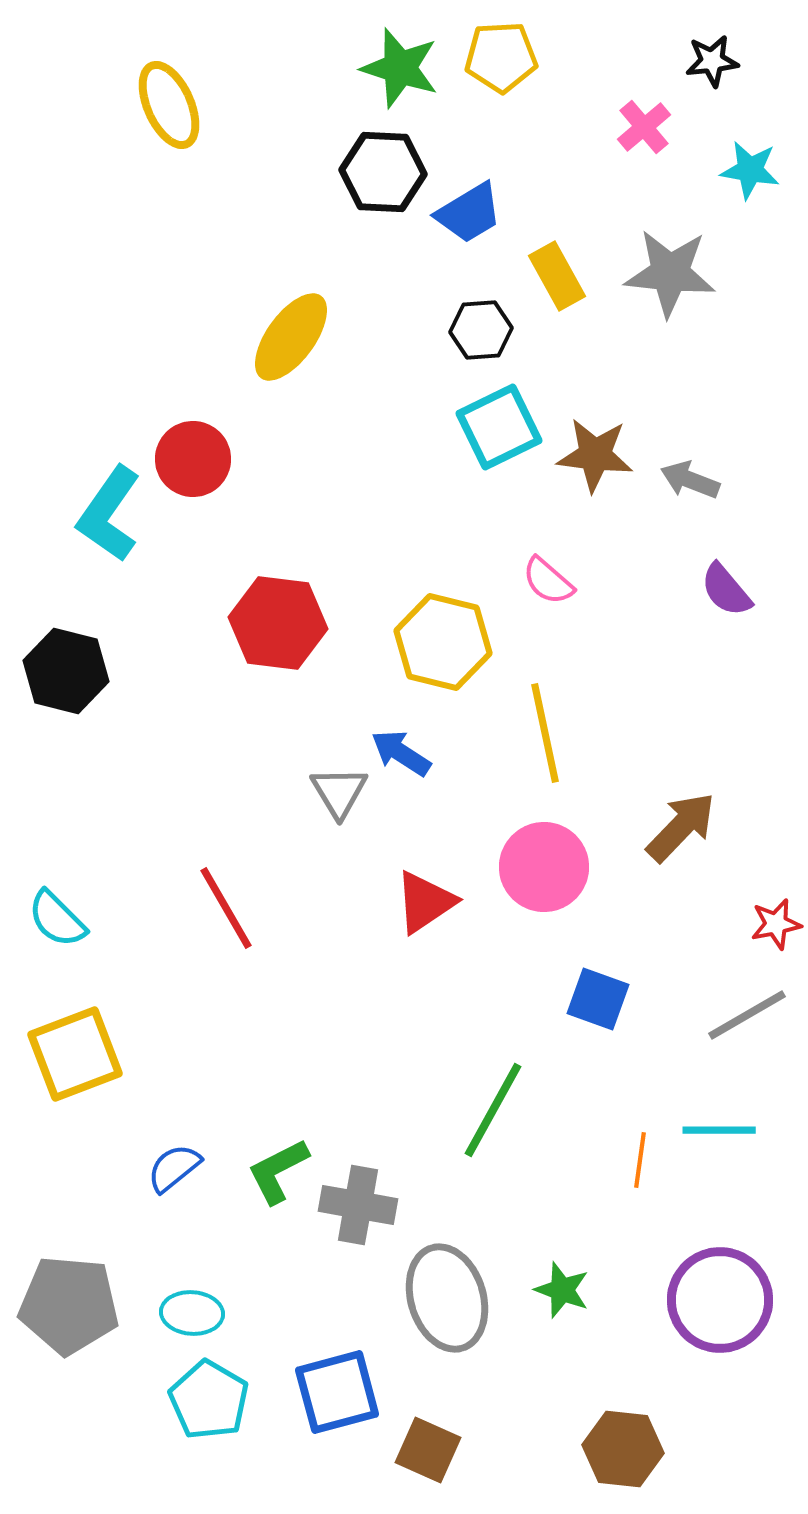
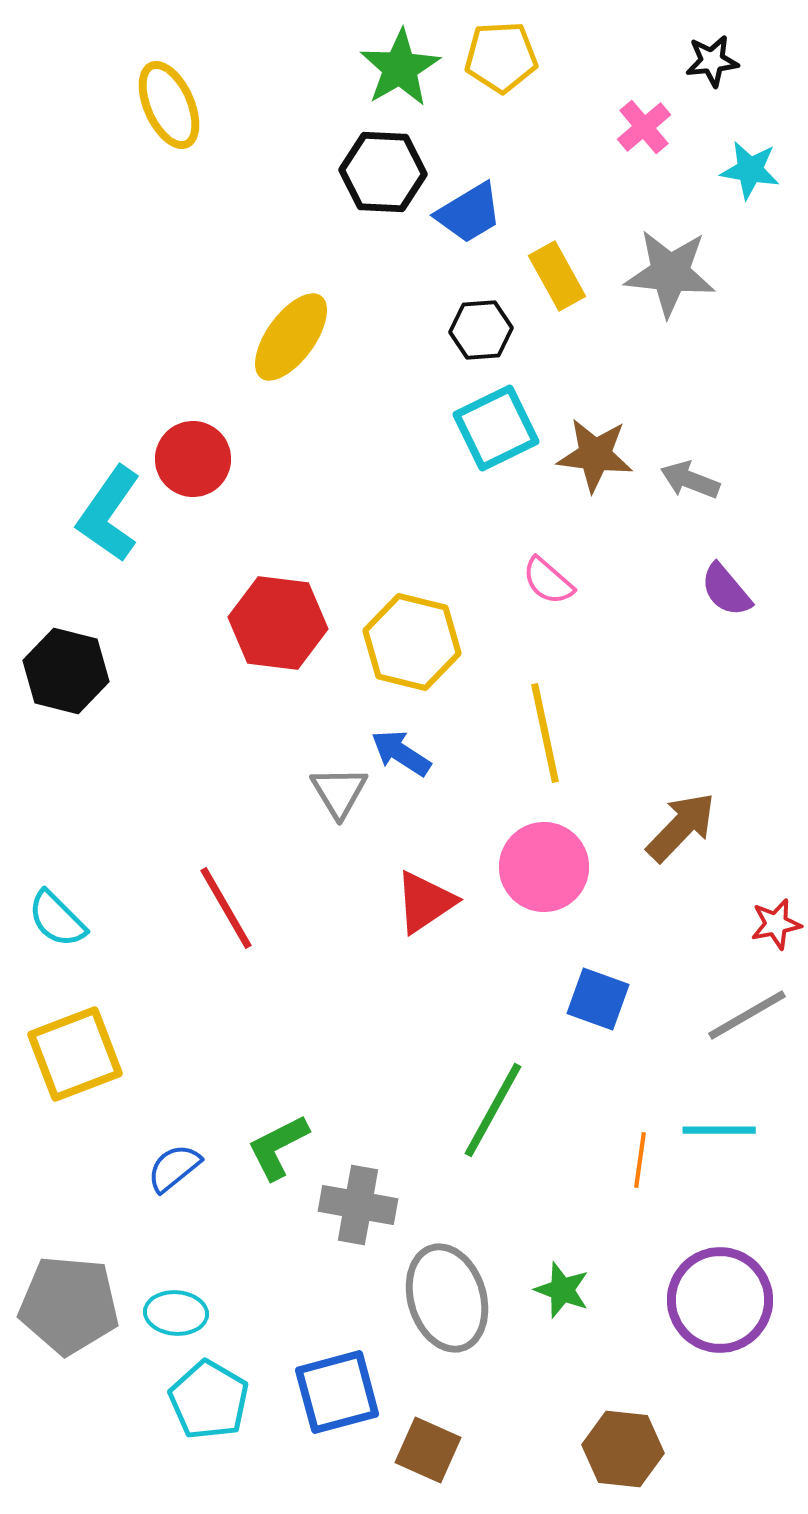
green star at (400, 68): rotated 24 degrees clockwise
cyan square at (499, 427): moved 3 px left, 1 px down
yellow hexagon at (443, 642): moved 31 px left
green L-shape at (278, 1171): moved 24 px up
cyan ellipse at (192, 1313): moved 16 px left
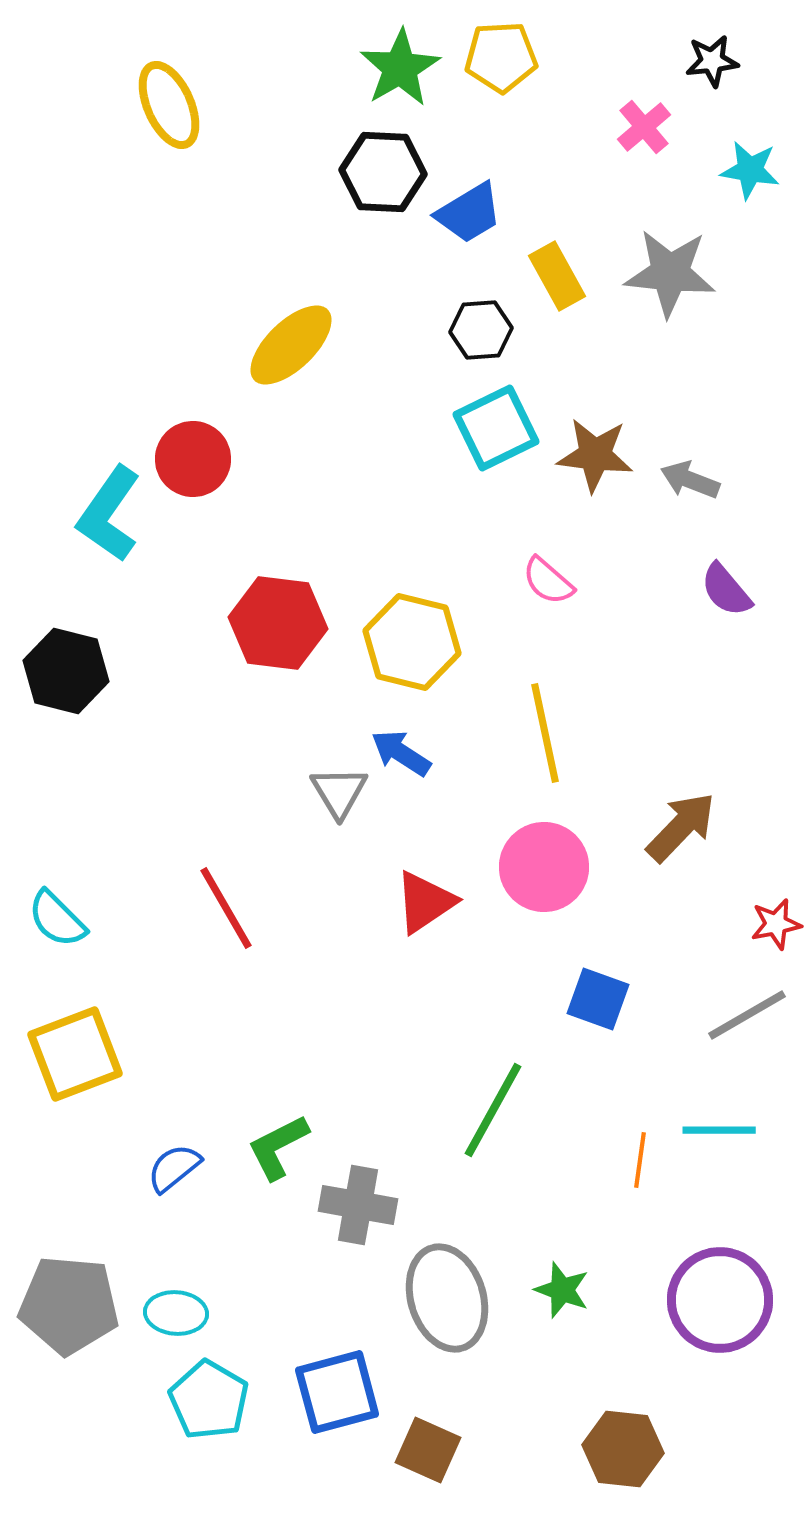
yellow ellipse at (291, 337): moved 8 px down; rotated 10 degrees clockwise
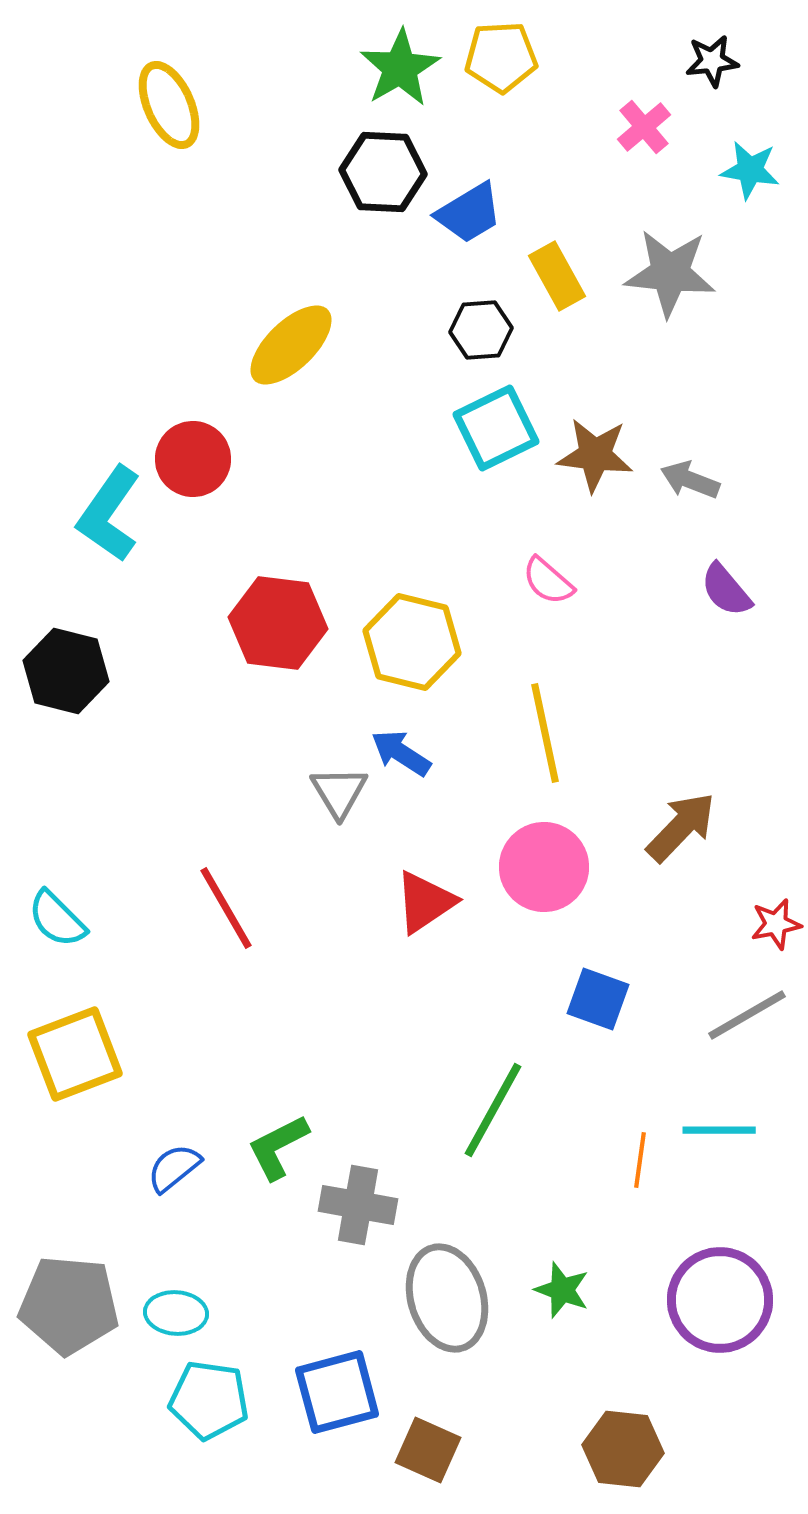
cyan pentagon at (209, 1400): rotated 22 degrees counterclockwise
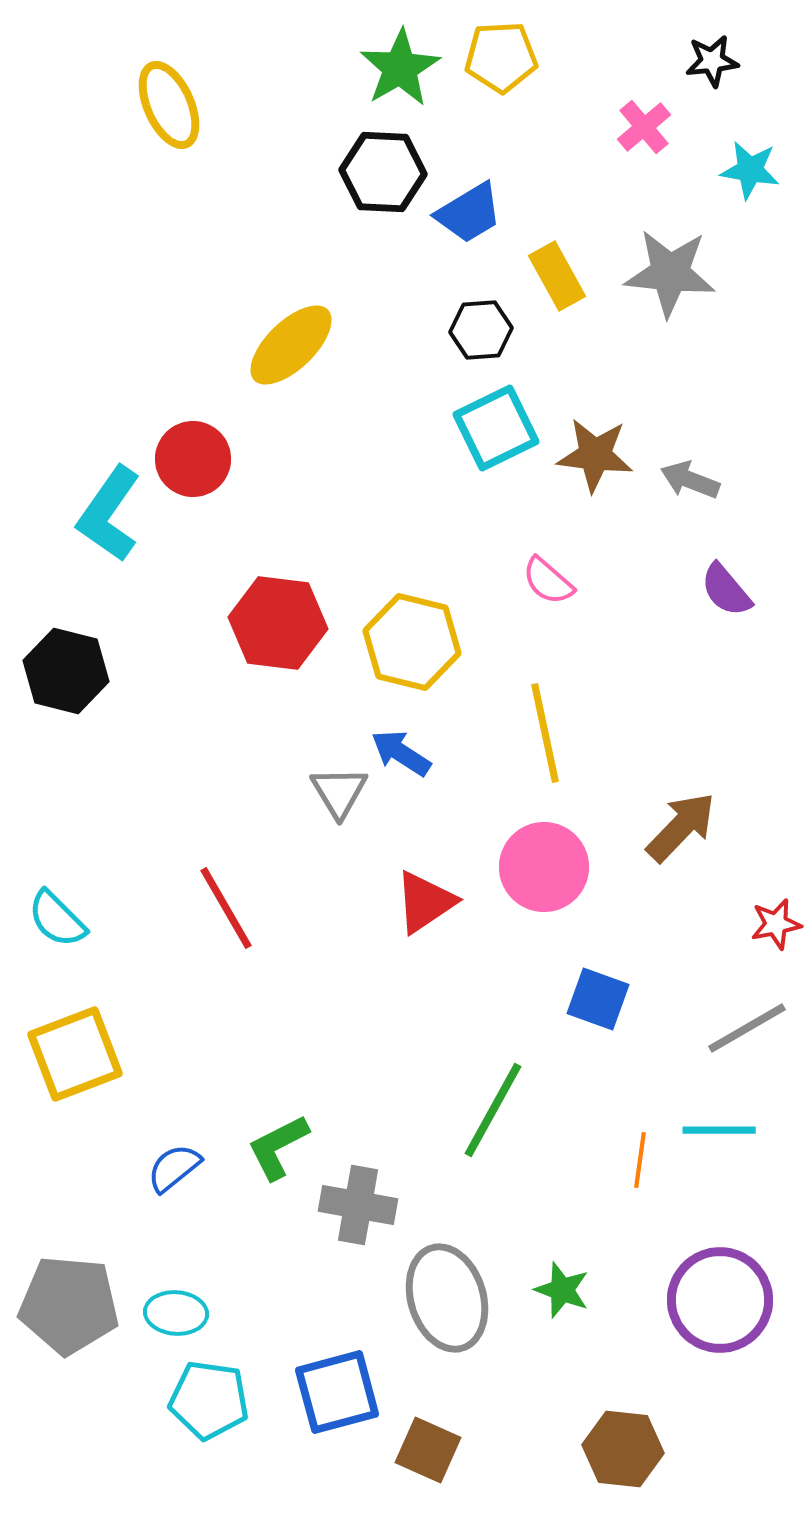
gray line at (747, 1015): moved 13 px down
